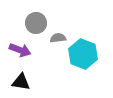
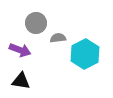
cyan hexagon: moved 2 px right; rotated 12 degrees clockwise
black triangle: moved 1 px up
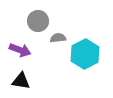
gray circle: moved 2 px right, 2 px up
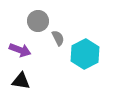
gray semicircle: rotated 70 degrees clockwise
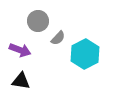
gray semicircle: rotated 70 degrees clockwise
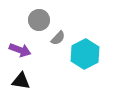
gray circle: moved 1 px right, 1 px up
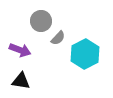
gray circle: moved 2 px right, 1 px down
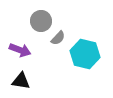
cyan hexagon: rotated 20 degrees counterclockwise
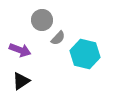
gray circle: moved 1 px right, 1 px up
black triangle: rotated 42 degrees counterclockwise
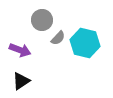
cyan hexagon: moved 11 px up
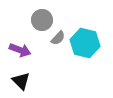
black triangle: rotated 42 degrees counterclockwise
